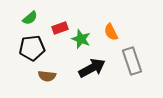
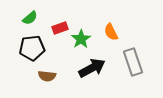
green star: rotated 18 degrees clockwise
gray rectangle: moved 1 px right, 1 px down
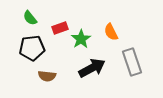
green semicircle: rotated 91 degrees clockwise
gray rectangle: moved 1 px left
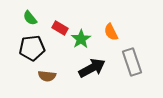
red rectangle: rotated 49 degrees clockwise
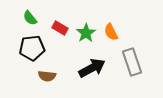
green star: moved 5 px right, 6 px up
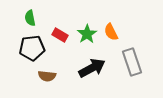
green semicircle: rotated 28 degrees clockwise
red rectangle: moved 7 px down
green star: moved 1 px right, 1 px down
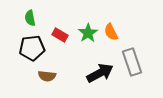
green star: moved 1 px right, 1 px up
black arrow: moved 8 px right, 5 px down
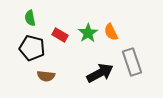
black pentagon: rotated 20 degrees clockwise
brown semicircle: moved 1 px left
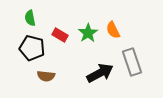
orange semicircle: moved 2 px right, 2 px up
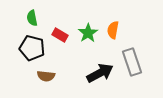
green semicircle: moved 2 px right
orange semicircle: rotated 36 degrees clockwise
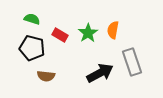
green semicircle: moved 1 px down; rotated 119 degrees clockwise
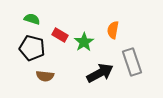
green star: moved 4 px left, 9 px down
brown semicircle: moved 1 px left
